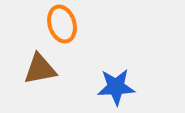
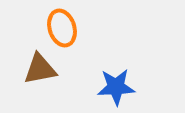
orange ellipse: moved 4 px down
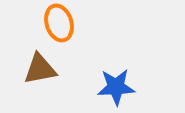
orange ellipse: moved 3 px left, 5 px up
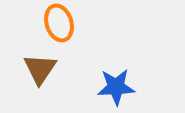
brown triangle: rotated 45 degrees counterclockwise
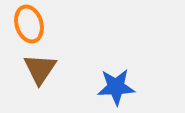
orange ellipse: moved 30 px left, 1 px down
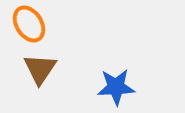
orange ellipse: rotated 15 degrees counterclockwise
